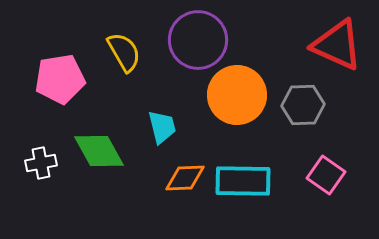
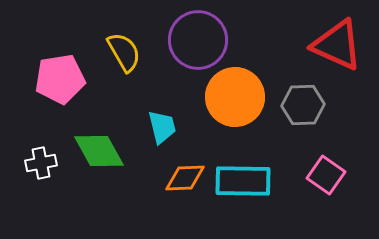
orange circle: moved 2 px left, 2 px down
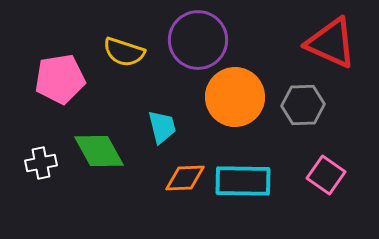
red triangle: moved 6 px left, 2 px up
yellow semicircle: rotated 138 degrees clockwise
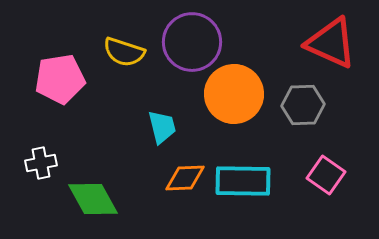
purple circle: moved 6 px left, 2 px down
orange circle: moved 1 px left, 3 px up
green diamond: moved 6 px left, 48 px down
